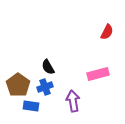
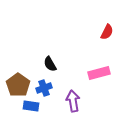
black semicircle: moved 2 px right, 3 px up
pink rectangle: moved 1 px right, 1 px up
blue cross: moved 1 px left, 1 px down
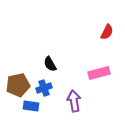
brown pentagon: rotated 25 degrees clockwise
purple arrow: moved 1 px right
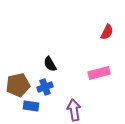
blue cross: moved 1 px right, 1 px up
purple arrow: moved 9 px down
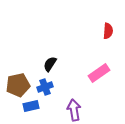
red semicircle: moved 1 px right, 1 px up; rotated 21 degrees counterclockwise
black semicircle: rotated 63 degrees clockwise
pink rectangle: rotated 20 degrees counterclockwise
blue rectangle: rotated 21 degrees counterclockwise
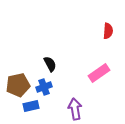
black semicircle: rotated 119 degrees clockwise
blue cross: moved 1 px left
purple arrow: moved 1 px right, 1 px up
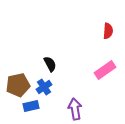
pink rectangle: moved 6 px right, 3 px up
blue cross: rotated 14 degrees counterclockwise
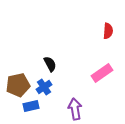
pink rectangle: moved 3 px left, 3 px down
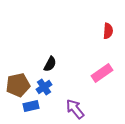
black semicircle: rotated 56 degrees clockwise
purple arrow: rotated 30 degrees counterclockwise
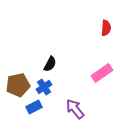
red semicircle: moved 2 px left, 3 px up
blue rectangle: moved 3 px right, 1 px down; rotated 14 degrees counterclockwise
